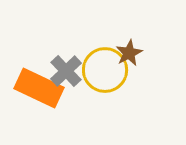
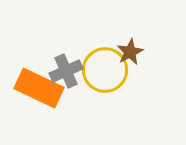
brown star: moved 1 px right, 1 px up
gray cross: rotated 20 degrees clockwise
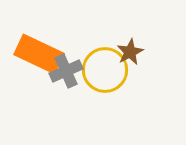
orange rectangle: moved 34 px up
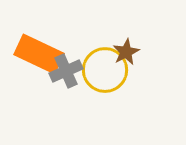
brown star: moved 4 px left
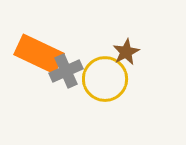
yellow circle: moved 9 px down
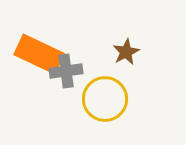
gray cross: rotated 16 degrees clockwise
yellow circle: moved 20 px down
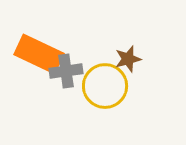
brown star: moved 2 px right, 7 px down; rotated 12 degrees clockwise
yellow circle: moved 13 px up
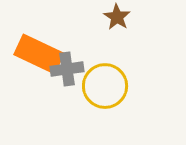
brown star: moved 11 px left, 42 px up; rotated 24 degrees counterclockwise
gray cross: moved 1 px right, 2 px up
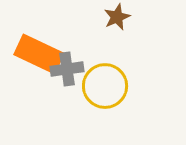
brown star: rotated 16 degrees clockwise
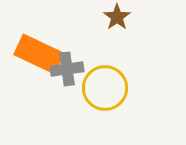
brown star: rotated 12 degrees counterclockwise
yellow circle: moved 2 px down
